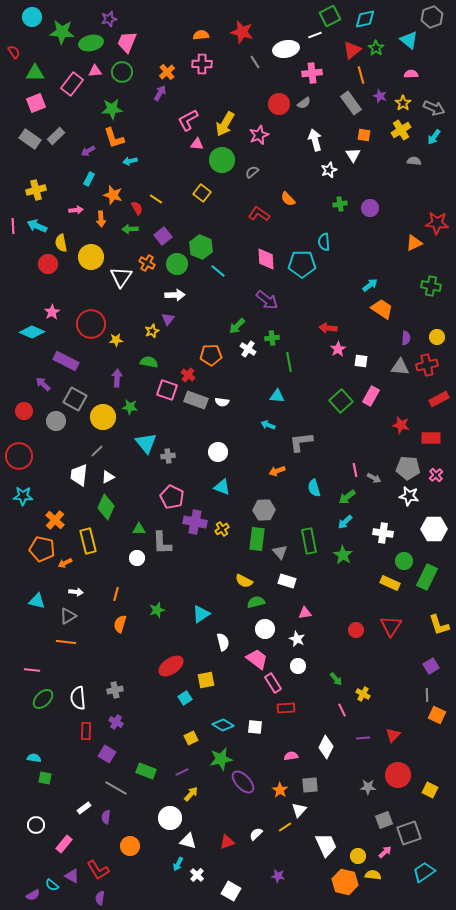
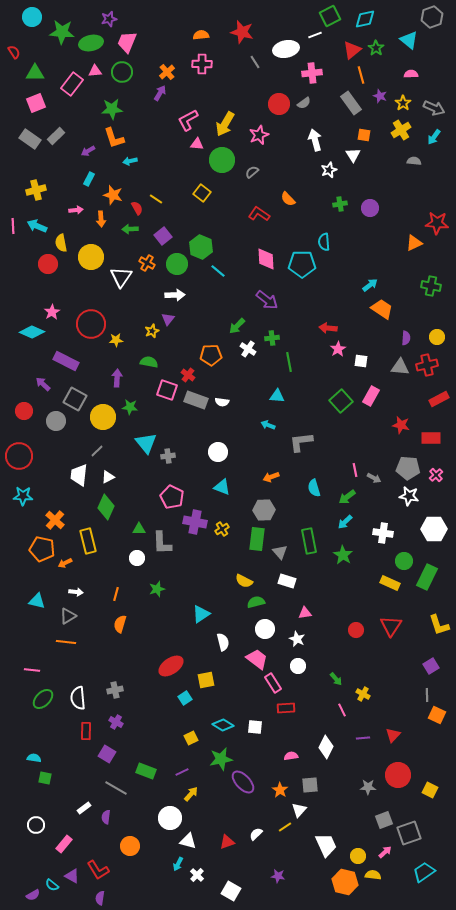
orange arrow at (277, 471): moved 6 px left, 6 px down
green star at (157, 610): moved 21 px up
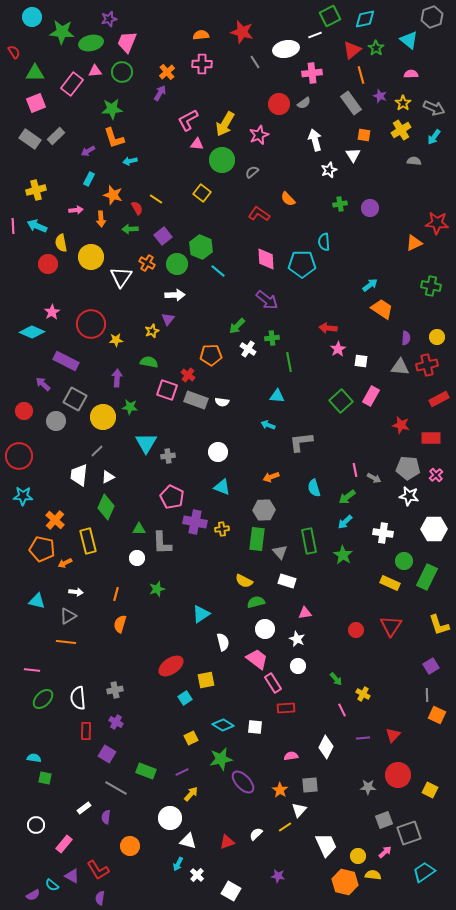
cyan triangle at (146, 443): rotated 10 degrees clockwise
yellow cross at (222, 529): rotated 24 degrees clockwise
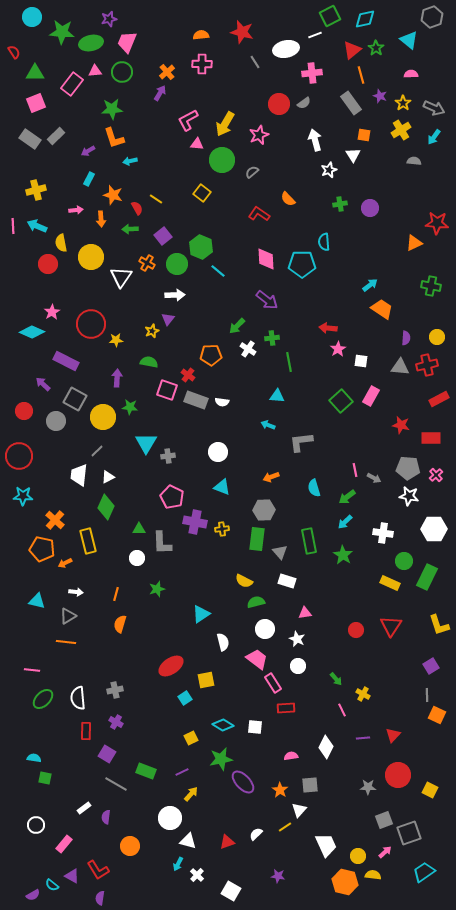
gray line at (116, 788): moved 4 px up
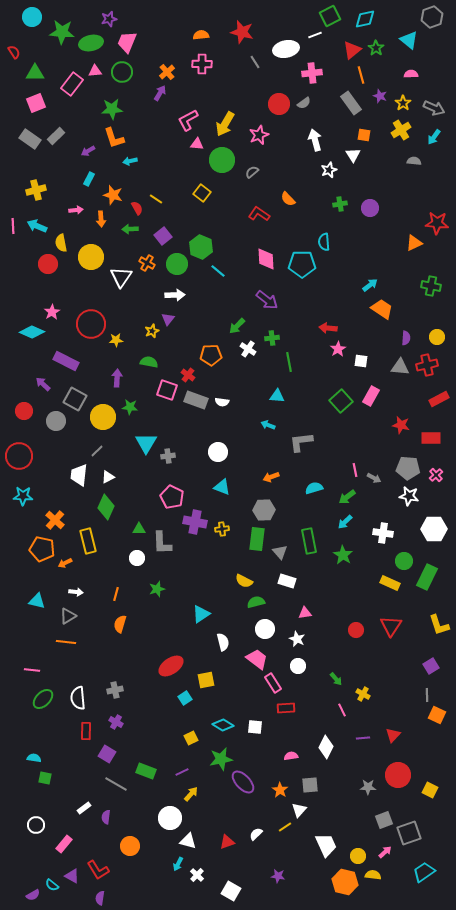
cyan semicircle at (314, 488): rotated 90 degrees clockwise
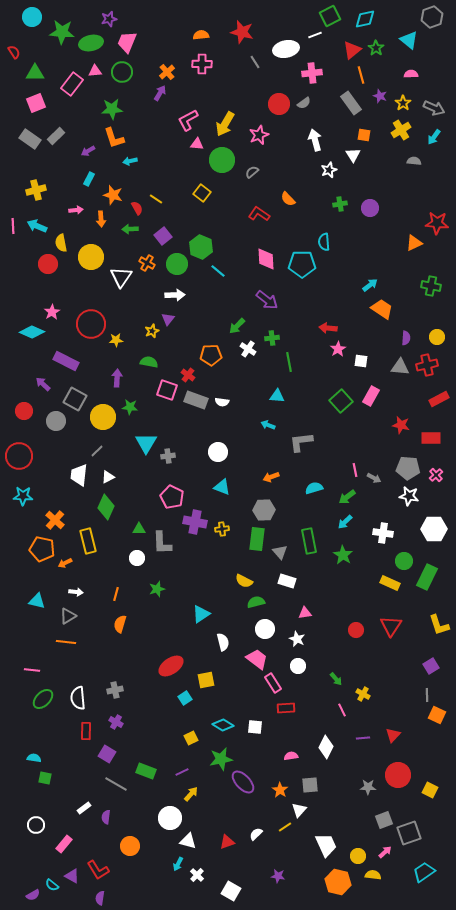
orange hexagon at (345, 882): moved 7 px left
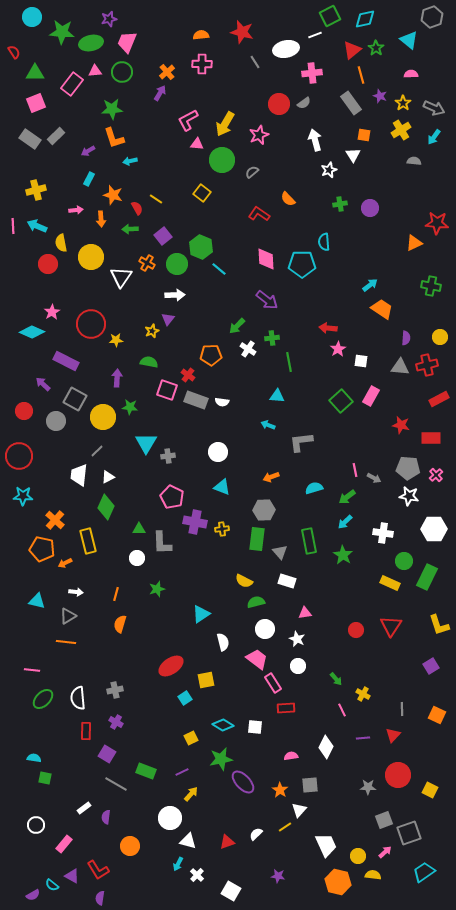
cyan line at (218, 271): moved 1 px right, 2 px up
yellow circle at (437, 337): moved 3 px right
gray line at (427, 695): moved 25 px left, 14 px down
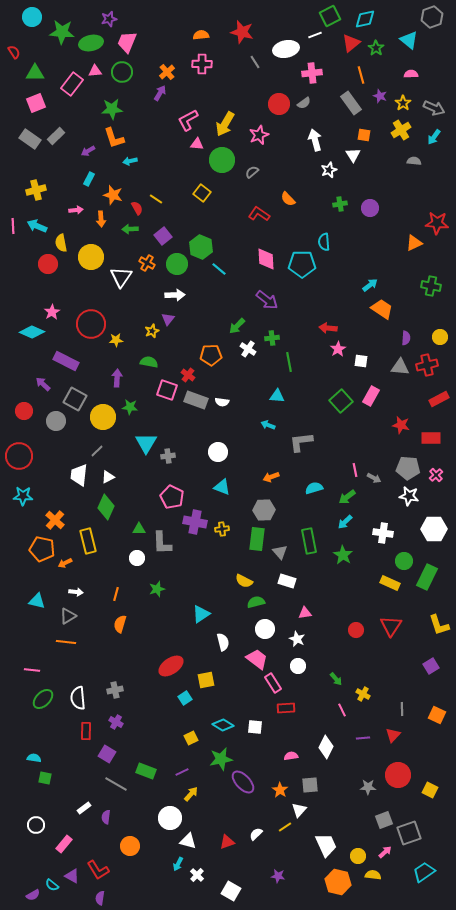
red triangle at (352, 50): moved 1 px left, 7 px up
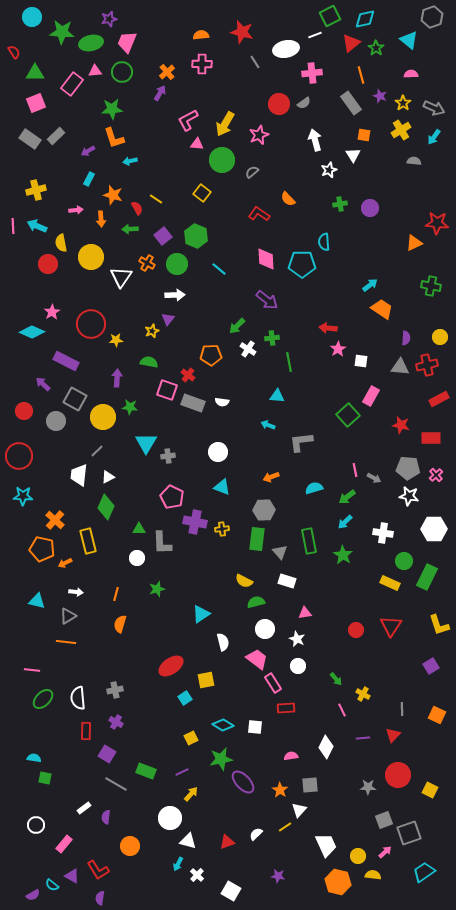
green hexagon at (201, 247): moved 5 px left, 11 px up
gray rectangle at (196, 400): moved 3 px left, 3 px down
green square at (341, 401): moved 7 px right, 14 px down
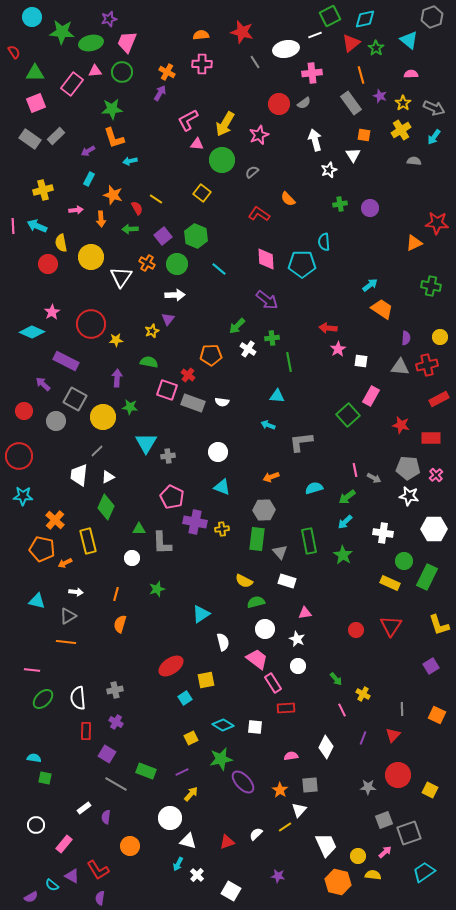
orange cross at (167, 72): rotated 21 degrees counterclockwise
yellow cross at (36, 190): moved 7 px right
white circle at (137, 558): moved 5 px left
purple line at (363, 738): rotated 64 degrees counterclockwise
purple semicircle at (33, 895): moved 2 px left, 2 px down
